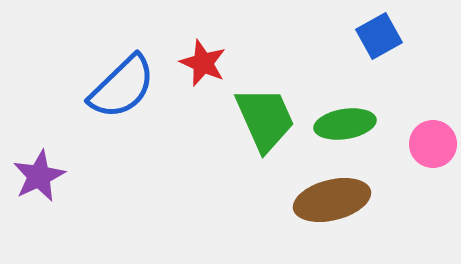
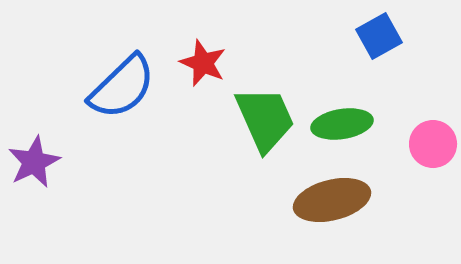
green ellipse: moved 3 px left
purple star: moved 5 px left, 14 px up
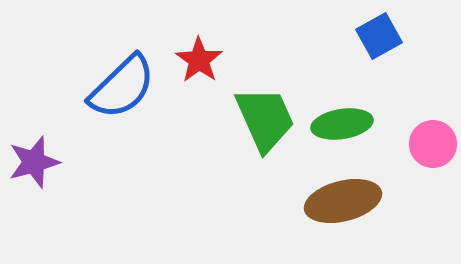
red star: moved 4 px left, 3 px up; rotated 12 degrees clockwise
purple star: rotated 10 degrees clockwise
brown ellipse: moved 11 px right, 1 px down
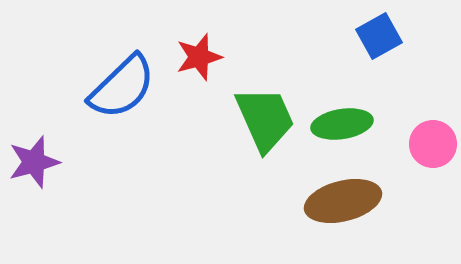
red star: moved 3 px up; rotated 21 degrees clockwise
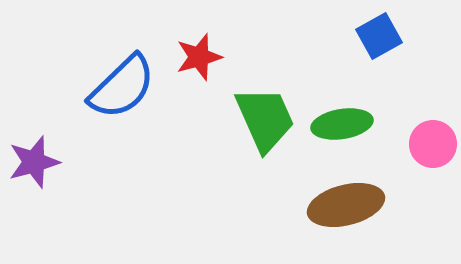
brown ellipse: moved 3 px right, 4 px down
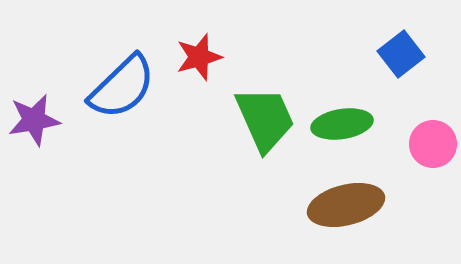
blue square: moved 22 px right, 18 px down; rotated 9 degrees counterclockwise
purple star: moved 42 px up; rotated 6 degrees clockwise
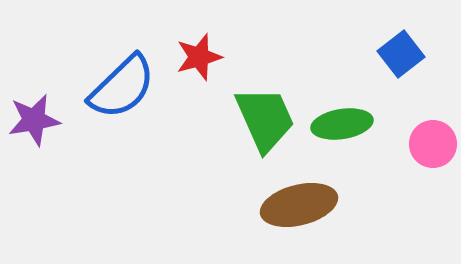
brown ellipse: moved 47 px left
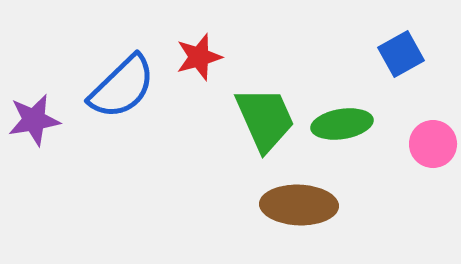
blue square: rotated 9 degrees clockwise
brown ellipse: rotated 16 degrees clockwise
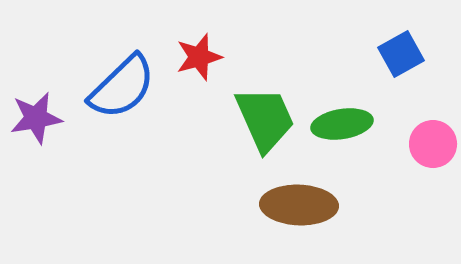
purple star: moved 2 px right, 2 px up
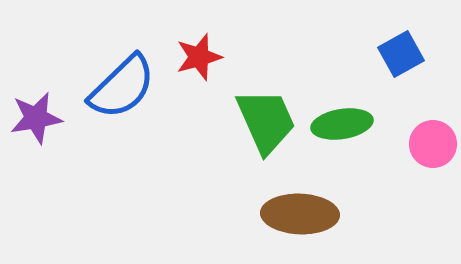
green trapezoid: moved 1 px right, 2 px down
brown ellipse: moved 1 px right, 9 px down
